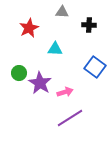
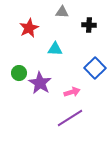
blue square: moved 1 px down; rotated 10 degrees clockwise
pink arrow: moved 7 px right
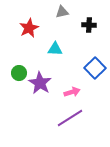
gray triangle: rotated 16 degrees counterclockwise
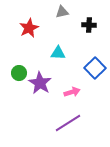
cyan triangle: moved 3 px right, 4 px down
purple line: moved 2 px left, 5 px down
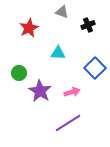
gray triangle: rotated 32 degrees clockwise
black cross: moved 1 px left; rotated 24 degrees counterclockwise
purple star: moved 8 px down
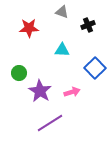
red star: rotated 24 degrees clockwise
cyan triangle: moved 4 px right, 3 px up
purple line: moved 18 px left
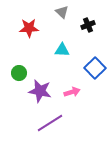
gray triangle: rotated 24 degrees clockwise
purple star: rotated 20 degrees counterclockwise
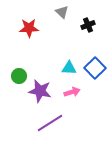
cyan triangle: moved 7 px right, 18 px down
green circle: moved 3 px down
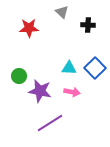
black cross: rotated 24 degrees clockwise
pink arrow: rotated 28 degrees clockwise
